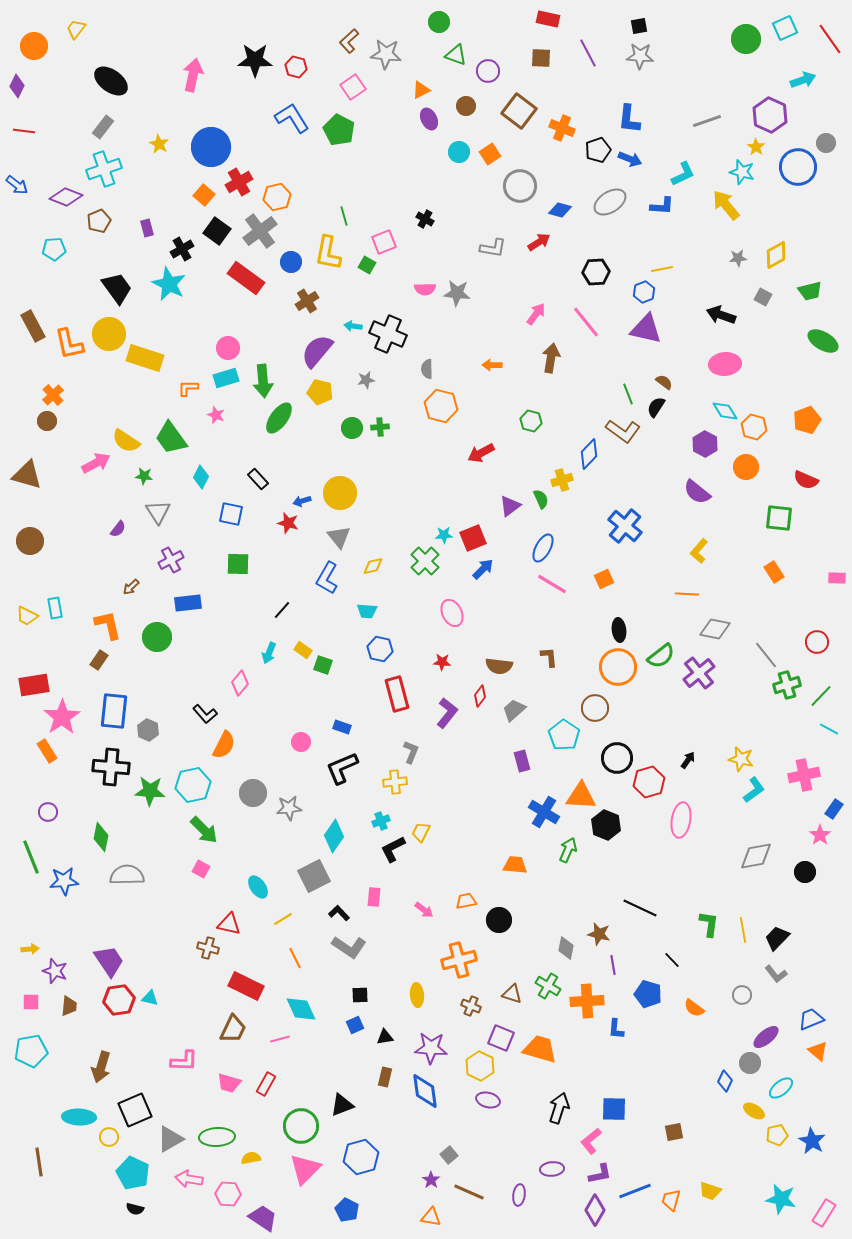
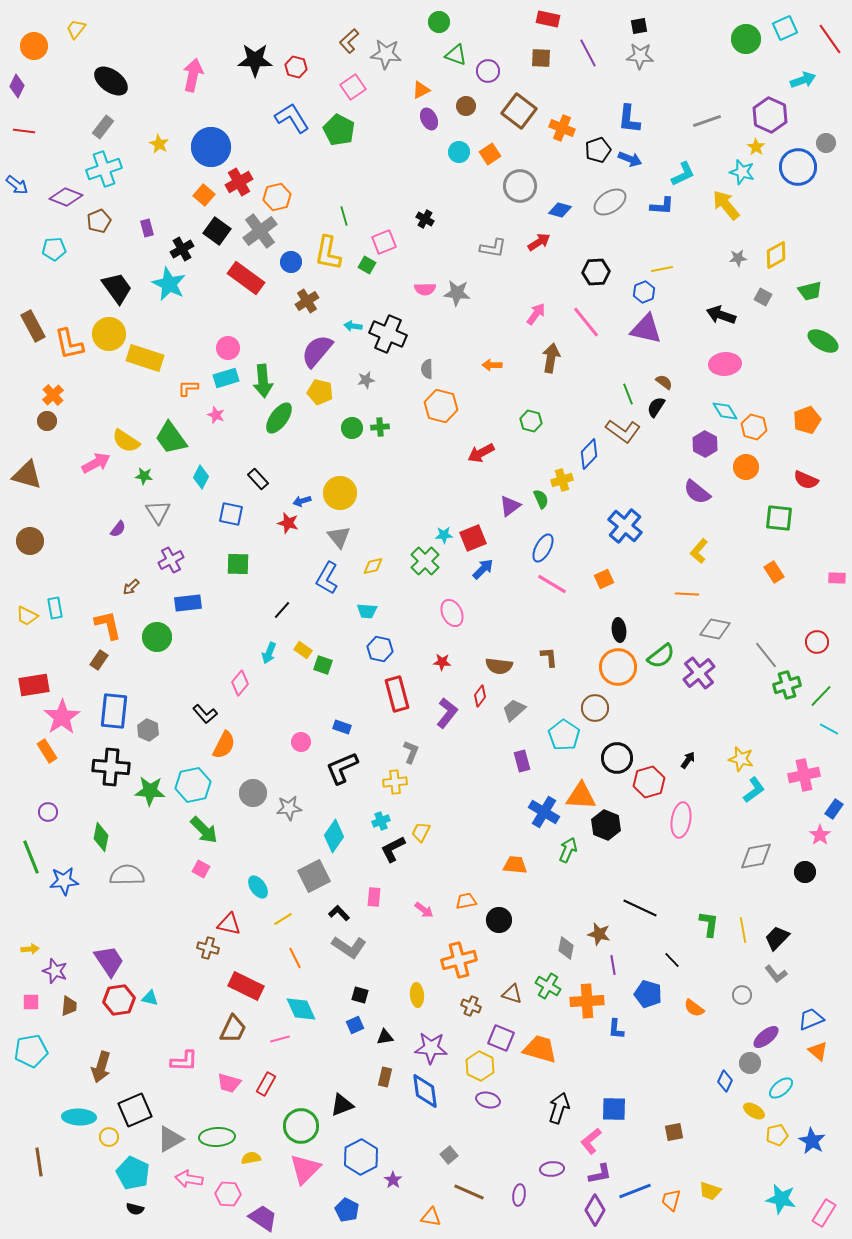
black square at (360, 995): rotated 18 degrees clockwise
blue hexagon at (361, 1157): rotated 12 degrees counterclockwise
purple star at (431, 1180): moved 38 px left
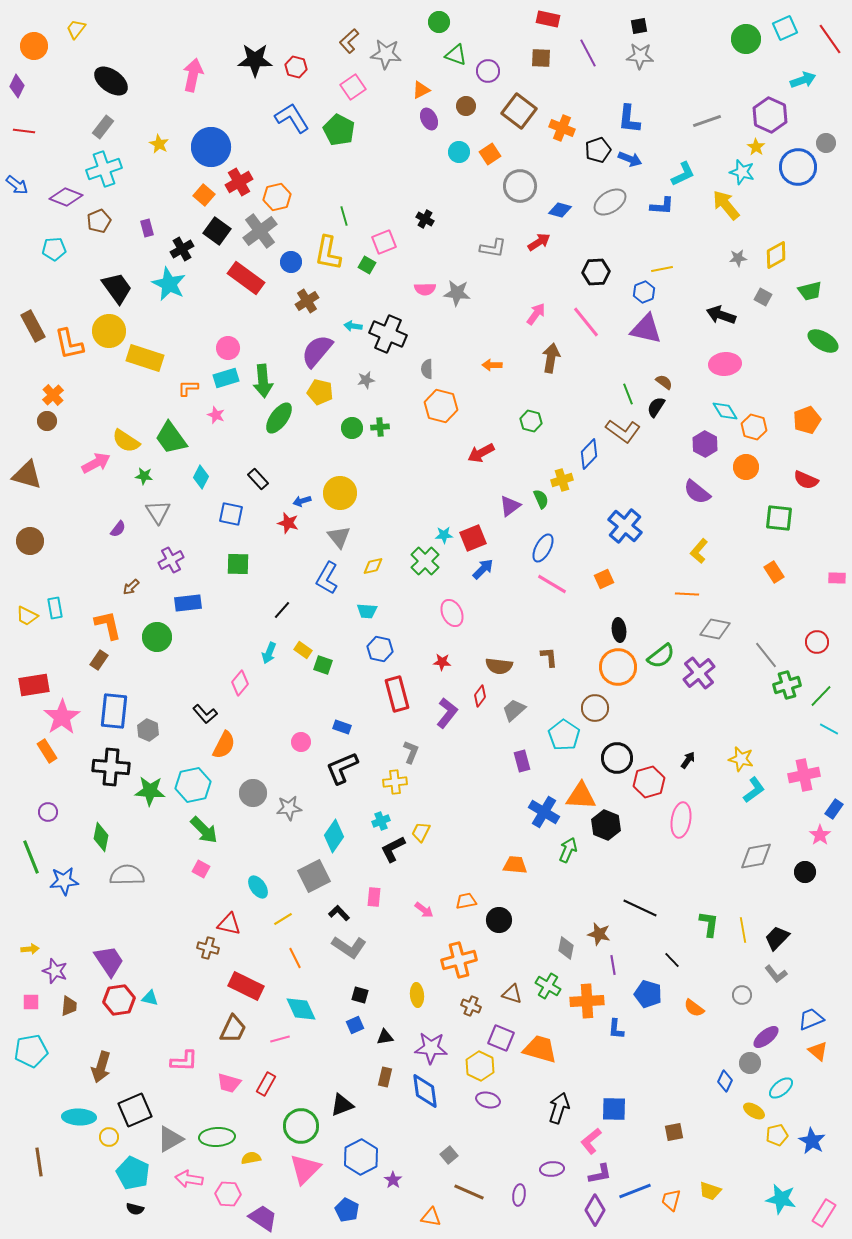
yellow circle at (109, 334): moved 3 px up
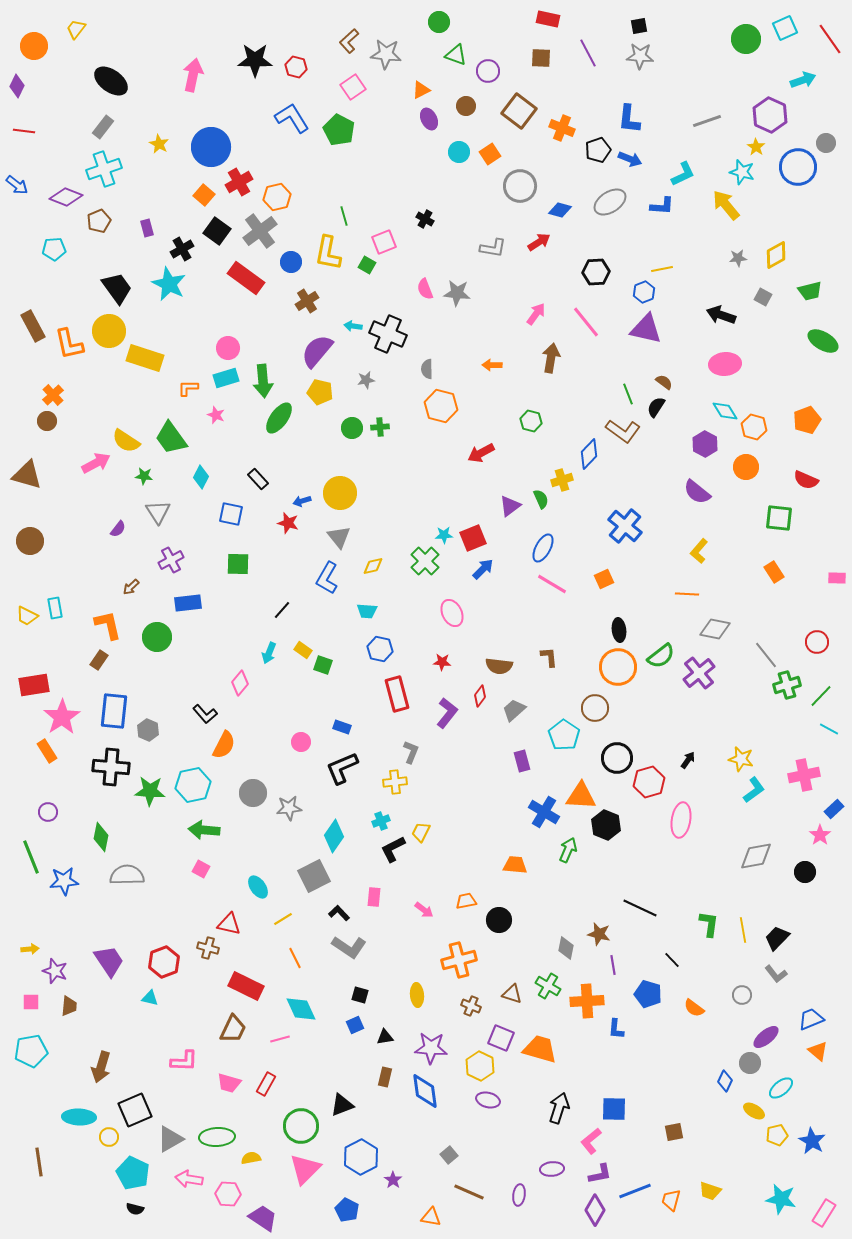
pink semicircle at (425, 289): rotated 70 degrees clockwise
blue rectangle at (834, 809): rotated 12 degrees clockwise
green arrow at (204, 830): rotated 140 degrees clockwise
red hexagon at (119, 1000): moved 45 px right, 38 px up; rotated 12 degrees counterclockwise
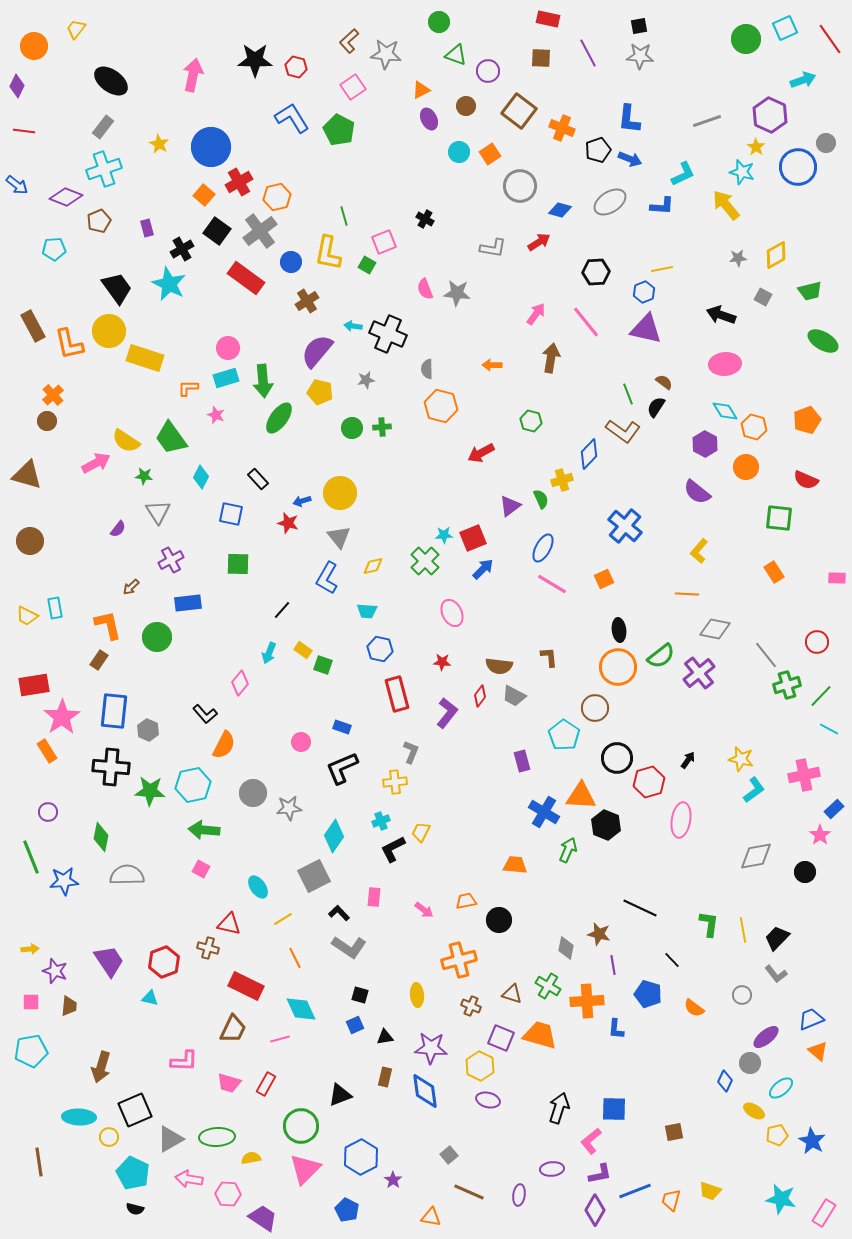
green cross at (380, 427): moved 2 px right
gray trapezoid at (514, 710): moved 14 px up; rotated 110 degrees counterclockwise
orange trapezoid at (540, 1049): moved 14 px up
black triangle at (342, 1105): moved 2 px left, 10 px up
